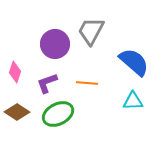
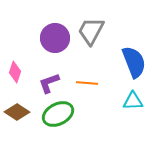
purple circle: moved 6 px up
blue semicircle: rotated 28 degrees clockwise
purple L-shape: moved 2 px right
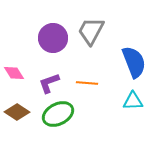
purple circle: moved 2 px left
pink diamond: moved 1 px left, 1 px down; rotated 50 degrees counterclockwise
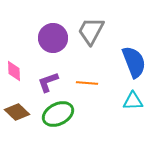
pink diamond: moved 2 px up; rotated 30 degrees clockwise
purple L-shape: moved 1 px left, 1 px up
brown diamond: rotated 10 degrees clockwise
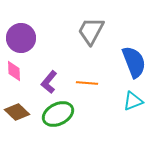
purple circle: moved 32 px left
purple L-shape: moved 1 px right; rotated 30 degrees counterclockwise
cyan triangle: rotated 20 degrees counterclockwise
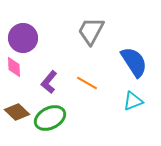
purple circle: moved 2 px right
blue semicircle: rotated 12 degrees counterclockwise
pink diamond: moved 4 px up
orange line: rotated 25 degrees clockwise
green ellipse: moved 8 px left, 4 px down
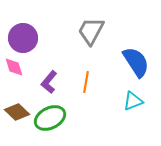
blue semicircle: moved 2 px right
pink diamond: rotated 15 degrees counterclockwise
orange line: moved 1 px left, 1 px up; rotated 70 degrees clockwise
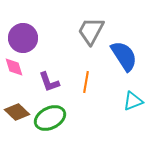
blue semicircle: moved 12 px left, 6 px up
purple L-shape: rotated 60 degrees counterclockwise
